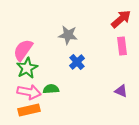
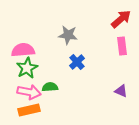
pink semicircle: rotated 50 degrees clockwise
green semicircle: moved 1 px left, 2 px up
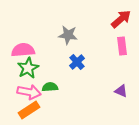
green star: moved 1 px right
orange rectangle: rotated 20 degrees counterclockwise
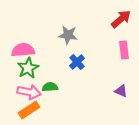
pink rectangle: moved 2 px right, 4 px down
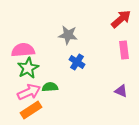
blue cross: rotated 14 degrees counterclockwise
pink arrow: rotated 35 degrees counterclockwise
orange rectangle: moved 2 px right
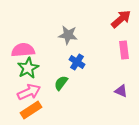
green semicircle: moved 11 px right, 4 px up; rotated 49 degrees counterclockwise
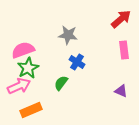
pink semicircle: rotated 15 degrees counterclockwise
pink arrow: moved 10 px left, 6 px up
orange rectangle: rotated 10 degrees clockwise
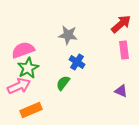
red arrow: moved 5 px down
green semicircle: moved 2 px right
